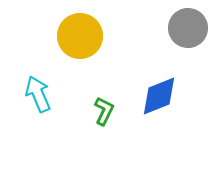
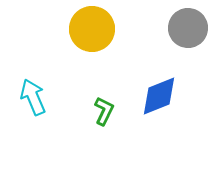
yellow circle: moved 12 px right, 7 px up
cyan arrow: moved 5 px left, 3 px down
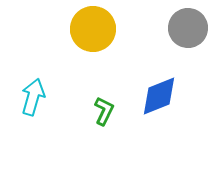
yellow circle: moved 1 px right
cyan arrow: rotated 39 degrees clockwise
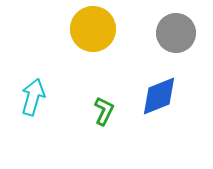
gray circle: moved 12 px left, 5 px down
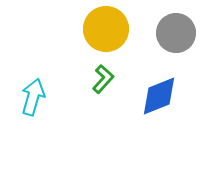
yellow circle: moved 13 px right
green L-shape: moved 1 px left, 32 px up; rotated 16 degrees clockwise
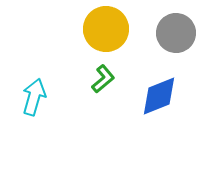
green L-shape: rotated 8 degrees clockwise
cyan arrow: moved 1 px right
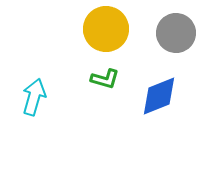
green L-shape: moved 2 px right; rotated 56 degrees clockwise
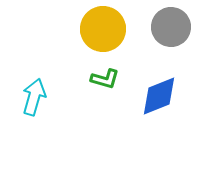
yellow circle: moved 3 px left
gray circle: moved 5 px left, 6 px up
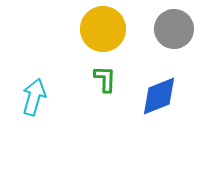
gray circle: moved 3 px right, 2 px down
green L-shape: rotated 104 degrees counterclockwise
